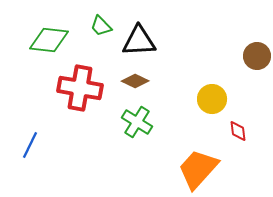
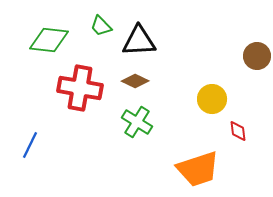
orange trapezoid: rotated 150 degrees counterclockwise
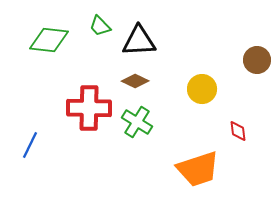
green trapezoid: moved 1 px left
brown circle: moved 4 px down
red cross: moved 9 px right, 20 px down; rotated 9 degrees counterclockwise
yellow circle: moved 10 px left, 10 px up
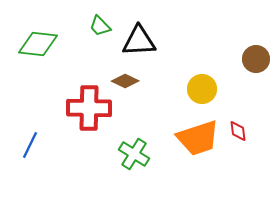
green diamond: moved 11 px left, 4 px down
brown circle: moved 1 px left, 1 px up
brown diamond: moved 10 px left
green cross: moved 3 px left, 32 px down
orange trapezoid: moved 31 px up
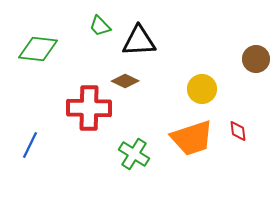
green diamond: moved 5 px down
orange trapezoid: moved 6 px left
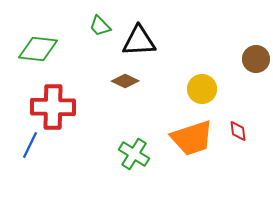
red cross: moved 36 px left, 1 px up
